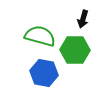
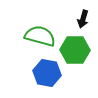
blue hexagon: moved 3 px right
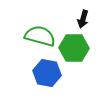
green hexagon: moved 1 px left, 2 px up
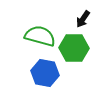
black arrow: rotated 18 degrees clockwise
blue hexagon: moved 2 px left
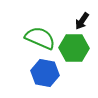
black arrow: moved 1 px left, 2 px down
green semicircle: moved 2 px down; rotated 8 degrees clockwise
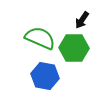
black arrow: moved 1 px up
blue hexagon: moved 3 px down
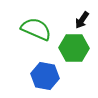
green semicircle: moved 4 px left, 9 px up
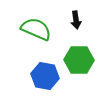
black arrow: moved 6 px left; rotated 42 degrees counterclockwise
green hexagon: moved 5 px right, 12 px down
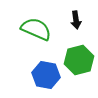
green hexagon: rotated 16 degrees counterclockwise
blue hexagon: moved 1 px right, 1 px up
